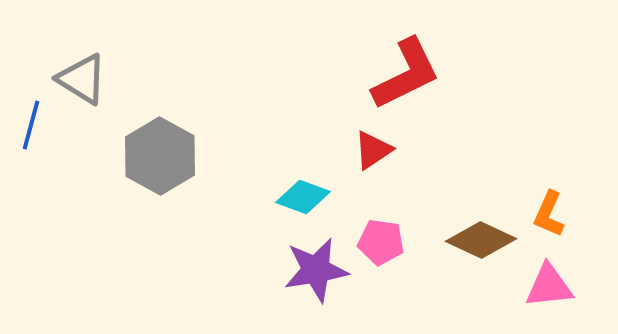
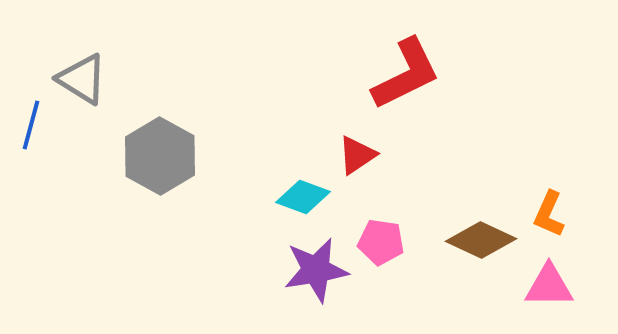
red triangle: moved 16 px left, 5 px down
pink triangle: rotated 6 degrees clockwise
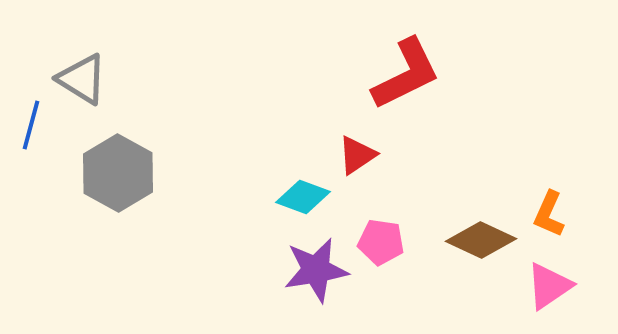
gray hexagon: moved 42 px left, 17 px down
pink triangle: rotated 34 degrees counterclockwise
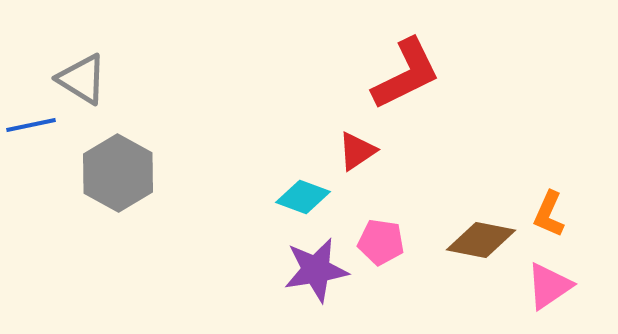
blue line: rotated 63 degrees clockwise
red triangle: moved 4 px up
brown diamond: rotated 14 degrees counterclockwise
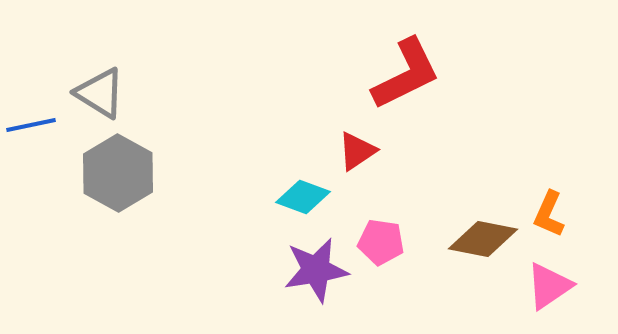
gray triangle: moved 18 px right, 14 px down
brown diamond: moved 2 px right, 1 px up
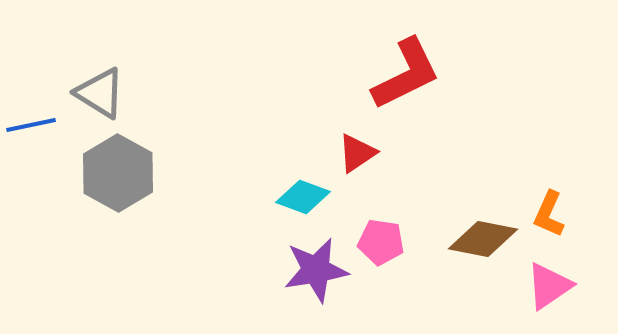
red triangle: moved 2 px down
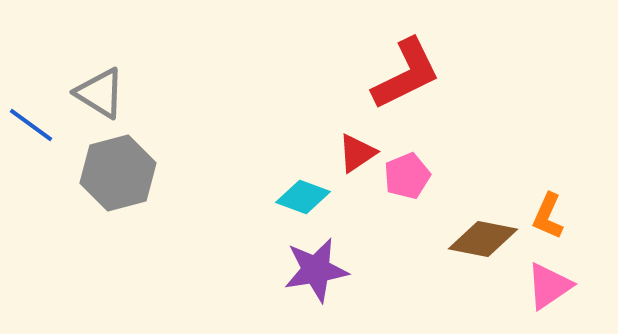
blue line: rotated 48 degrees clockwise
gray hexagon: rotated 16 degrees clockwise
orange L-shape: moved 1 px left, 2 px down
pink pentagon: moved 26 px right, 66 px up; rotated 30 degrees counterclockwise
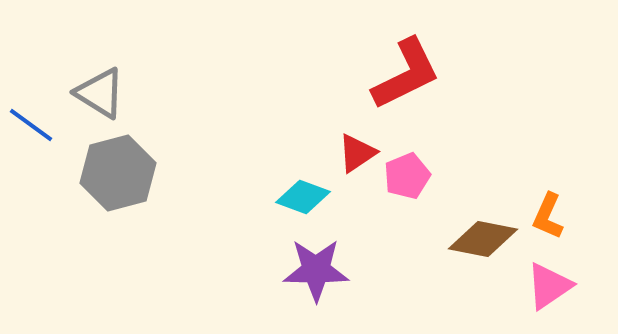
purple star: rotated 10 degrees clockwise
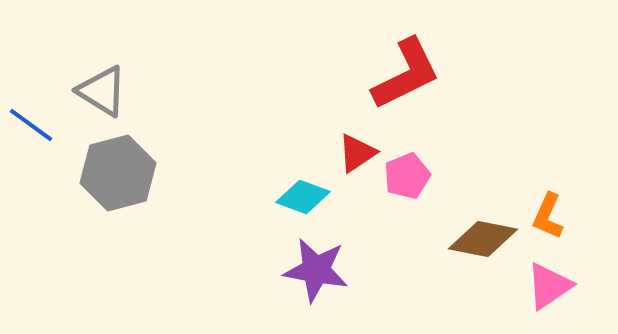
gray triangle: moved 2 px right, 2 px up
purple star: rotated 10 degrees clockwise
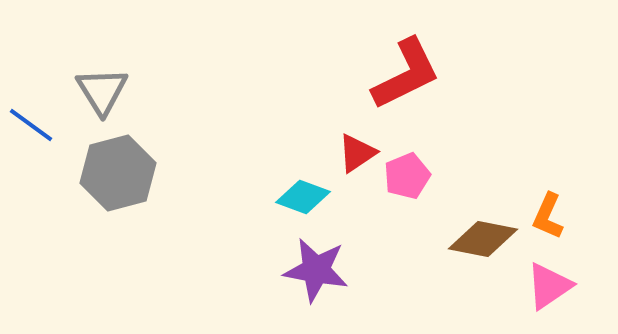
gray triangle: rotated 26 degrees clockwise
